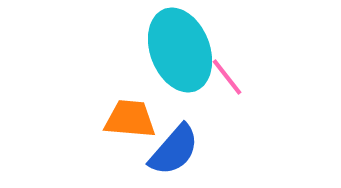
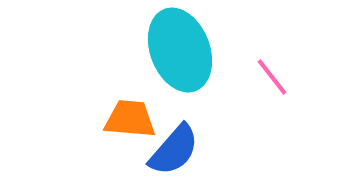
pink line: moved 45 px right
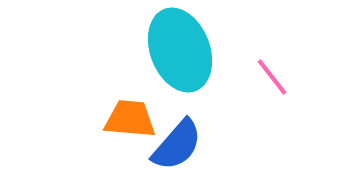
blue semicircle: moved 3 px right, 5 px up
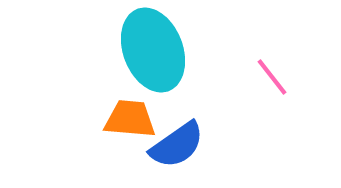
cyan ellipse: moved 27 px left
blue semicircle: rotated 14 degrees clockwise
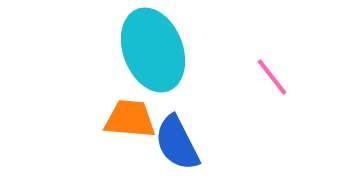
blue semicircle: moved 2 px up; rotated 98 degrees clockwise
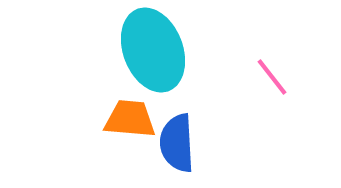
blue semicircle: rotated 24 degrees clockwise
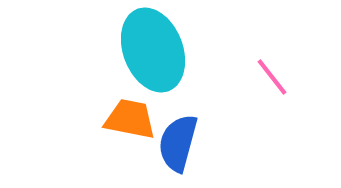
orange trapezoid: rotated 6 degrees clockwise
blue semicircle: moved 1 px right; rotated 18 degrees clockwise
